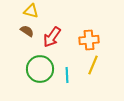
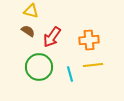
brown semicircle: moved 1 px right
yellow line: rotated 60 degrees clockwise
green circle: moved 1 px left, 2 px up
cyan line: moved 3 px right, 1 px up; rotated 14 degrees counterclockwise
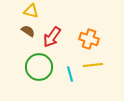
orange cross: moved 1 px up; rotated 24 degrees clockwise
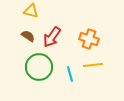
brown semicircle: moved 5 px down
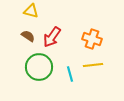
orange cross: moved 3 px right
